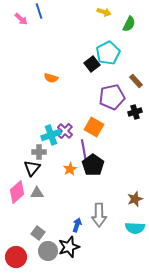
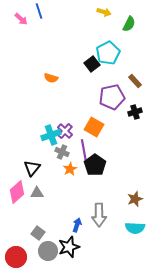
brown rectangle: moved 1 px left
gray cross: moved 23 px right; rotated 24 degrees clockwise
black pentagon: moved 2 px right
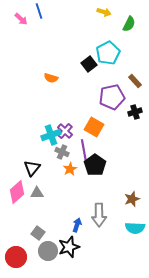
black square: moved 3 px left
brown star: moved 3 px left
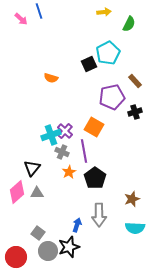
yellow arrow: rotated 24 degrees counterclockwise
black square: rotated 14 degrees clockwise
black pentagon: moved 13 px down
orange star: moved 1 px left, 3 px down
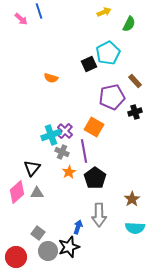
yellow arrow: rotated 16 degrees counterclockwise
brown star: rotated 14 degrees counterclockwise
blue arrow: moved 1 px right, 2 px down
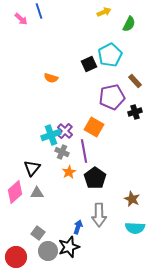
cyan pentagon: moved 2 px right, 2 px down
pink diamond: moved 2 px left
brown star: rotated 14 degrees counterclockwise
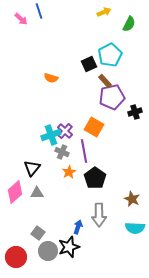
brown rectangle: moved 30 px left
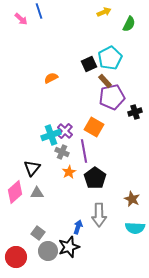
cyan pentagon: moved 3 px down
orange semicircle: rotated 136 degrees clockwise
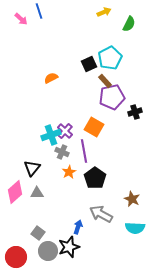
gray arrow: moved 2 px right, 1 px up; rotated 120 degrees clockwise
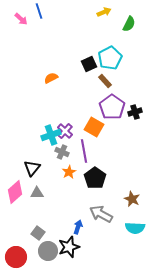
purple pentagon: moved 10 px down; rotated 25 degrees counterclockwise
